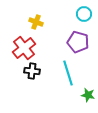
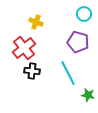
cyan line: rotated 10 degrees counterclockwise
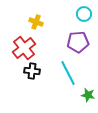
purple pentagon: rotated 20 degrees counterclockwise
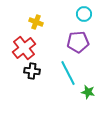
green star: moved 3 px up
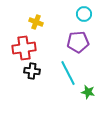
red cross: rotated 30 degrees clockwise
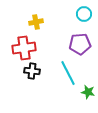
yellow cross: rotated 32 degrees counterclockwise
purple pentagon: moved 2 px right, 2 px down
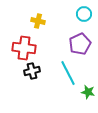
yellow cross: moved 2 px right, 1 px up; rotated 24 degrees clockwise
purple pentagon: rotated 20 degrees counterclockwise
red cross: rotated 15 degrees clockwise
black cross: rotated 21 degrees counterclockwise
